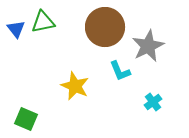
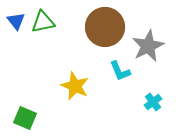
blue triangle: moved 8 px up
green square: moved 1 px left, 1 px up
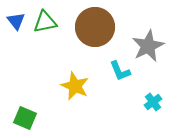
green triangle: moved 2 px right
brown circle: moved 10 px left
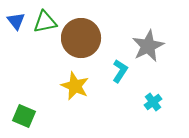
brown circle: moved 14 px left, 11 px down
cyan L-shape: rotated 125 degrees counterclockwise
green square: moved 1 px left, 2 px up
